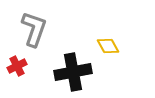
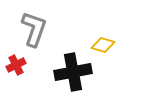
yellow diamond: moved 5 px left, 1 px up; rotated 45 degrees counterclockwise
red cross: moved 1 px left, 1 px up
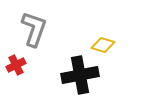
black cross: moved 7 px right, 3 px down
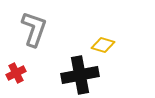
red cross: moved 8 px down
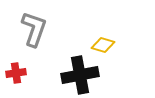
red cross: rotated 18 degrees clockwise
